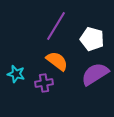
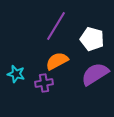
orange semicircle: rotated 65 degrees counterclockwise
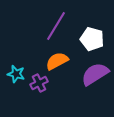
purple cross: moved 5 px left; rotated 18 degrees counterclockwise
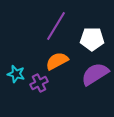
white pentagon: rotated 15 degrees counterclockwise
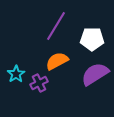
cyan star: rotated 24 degrees clockwise
